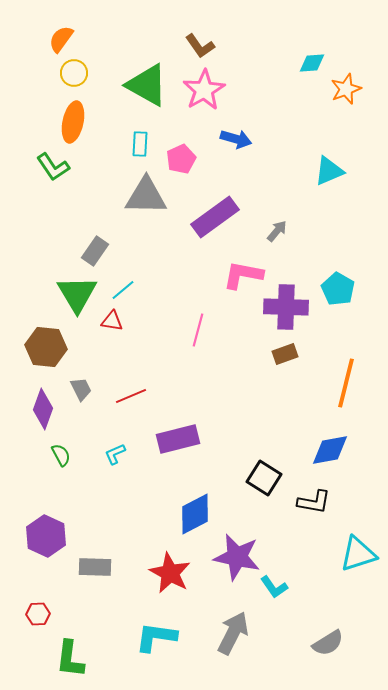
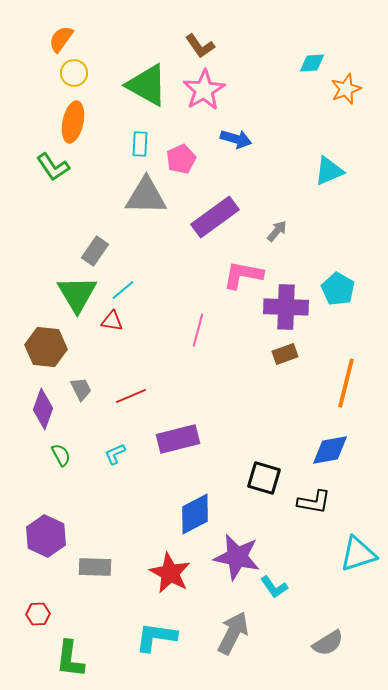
black square at (264, 478): rotated 16 degrees counterclockwise
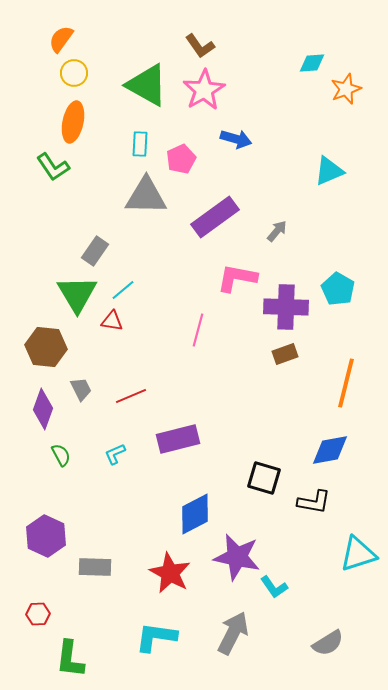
pink L-shape at (243, 275): moved 6 px left, 3 px down
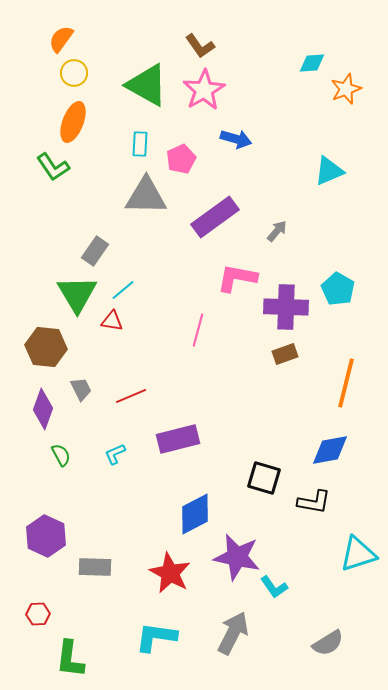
orange ellipse at (73, 122): rotated 9 degrees clockwise
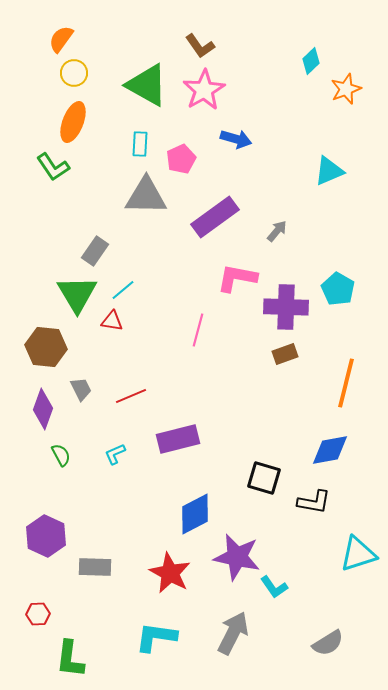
cyan diamond at (312, 63): moved 1 px left, 2 px up; rotated 40 degrees counterclockwise
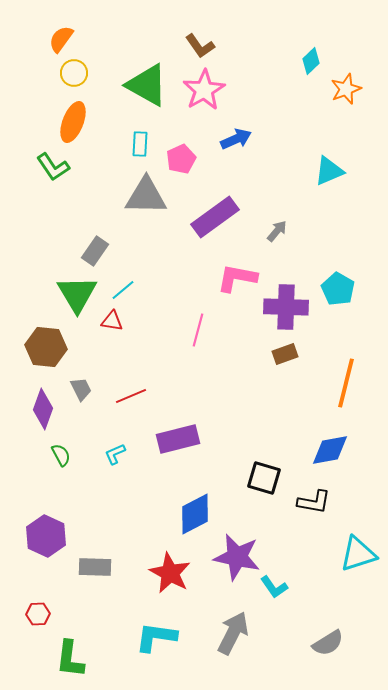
blue arrow at (236, 139): rotated 40 degrees counterclockwise
